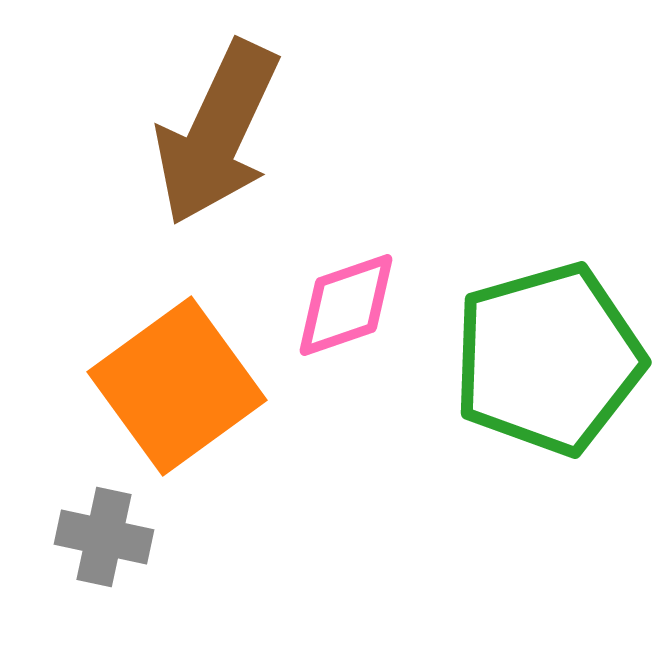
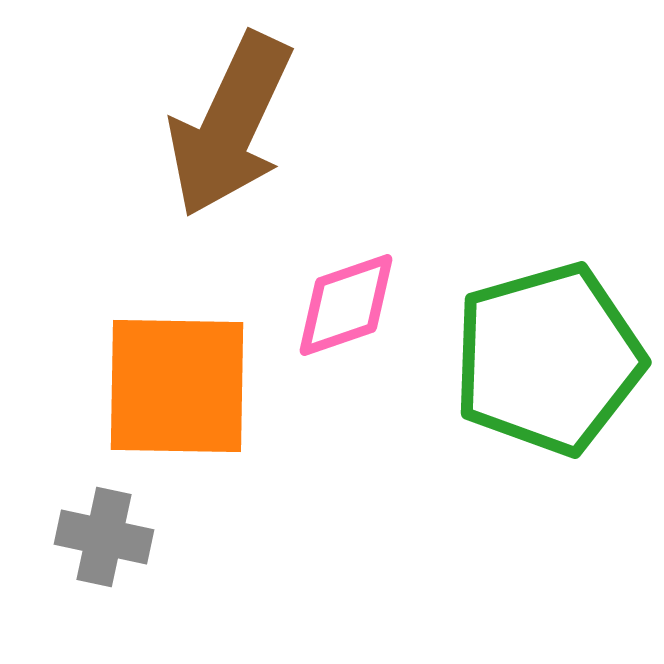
brown arrow: moved 13 px right, 8 px up
orange square: rotated 37 degrees clockwise
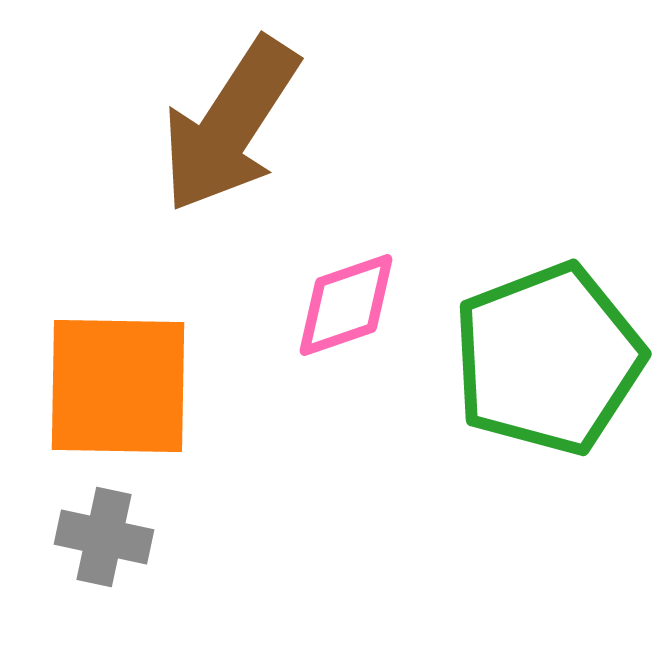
brown arrow: rotated 8 degrees clockwise
green pentagon: rotated 5 degrees counterclockwise
orange square: moved 59 px left
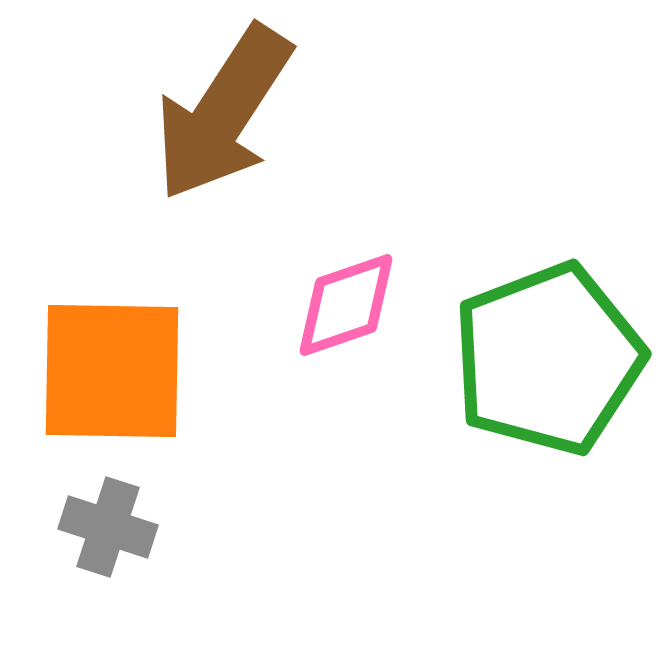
brown arrow: moved 7 px left, 12 px up
orange square: moved 6 px left, 15 px up
gray cross: moved 4 px right, 10 px up; rotated 6 degrees clockwise
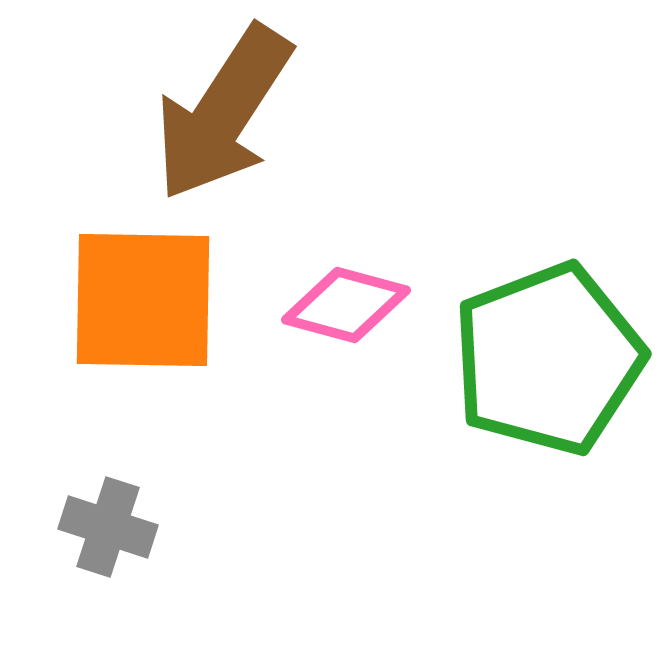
pink diamond: rotated 34 degrees clockwise
orange square: moved 31 px right, 71 px up
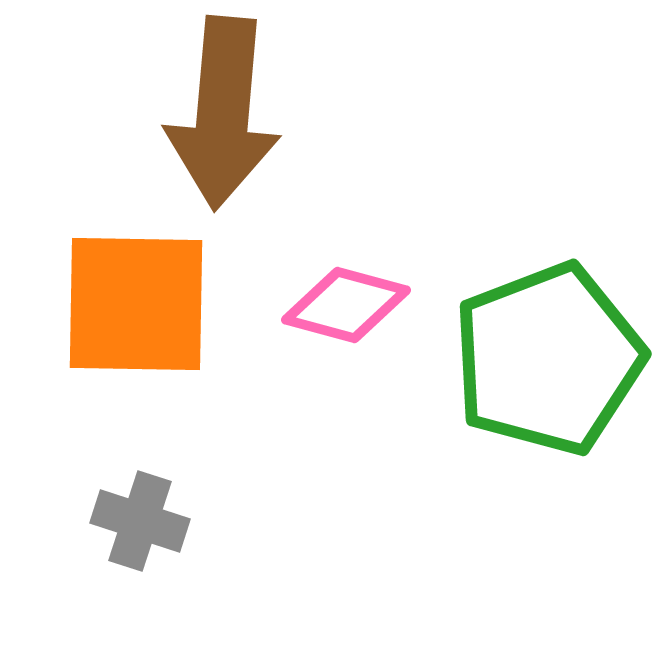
brown arrow: rotated 28 degrees counterclockwise
orange square: moved 7 px left, 4 px down
gray cross: moved 32 px right, 6 px up
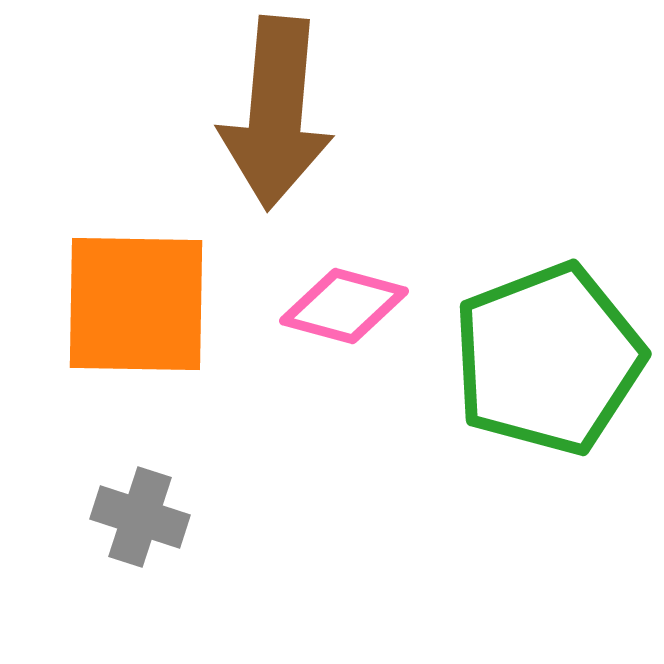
brown arrow: moved 53 px right
pink diamond: moved 2 px left, 1 px down
gray cross: moved 4 px up
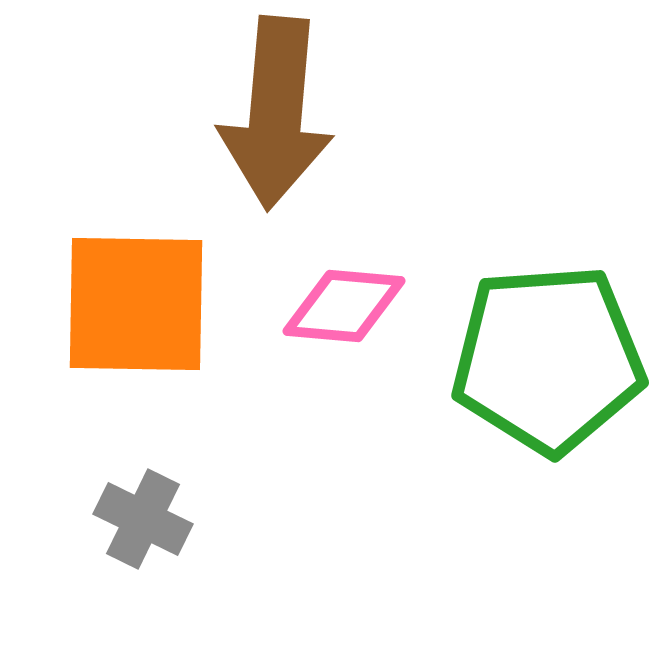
pink diamond: rotated 10 degrees counterclockwise
green pentagon: rotated 17 degrees clockwise
gray cross: moved 3 px right, 2 px down; rotated 8 degrees clockwise
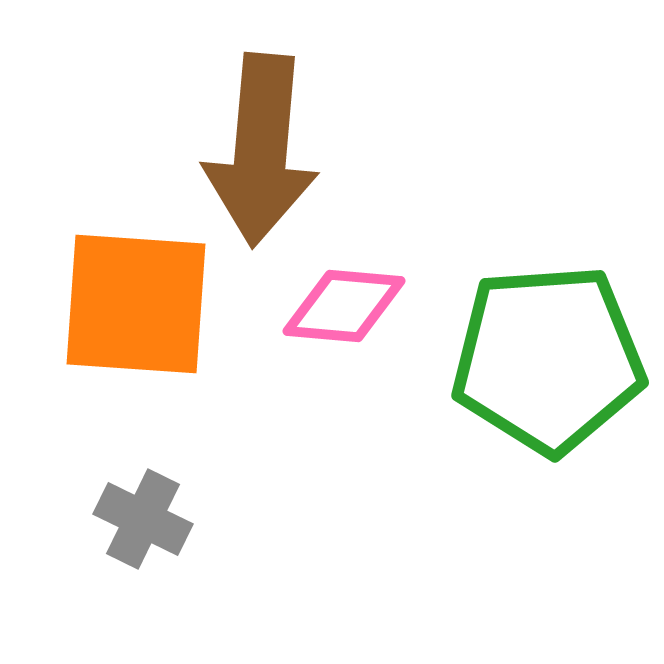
brown arrow: moved 15 px left, 37 px down
orange square: rotated 3 degrees clockwise
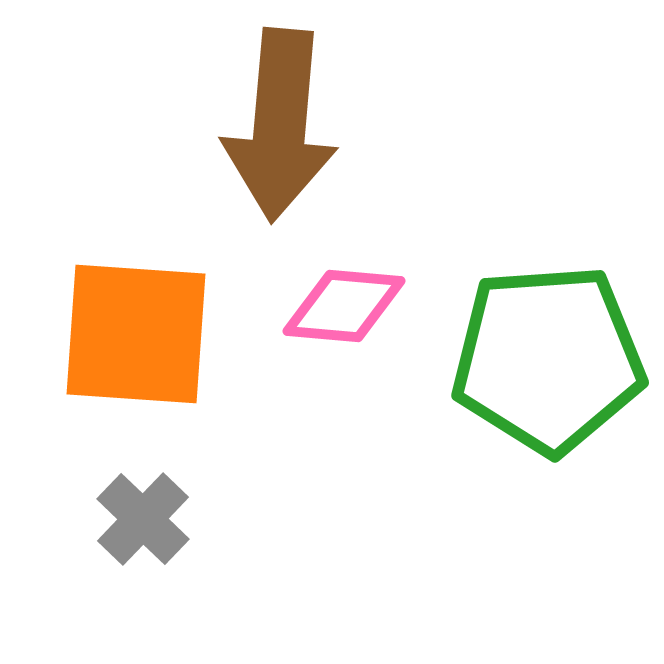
brown arrow: moved 19 px right, 25 px up
orange square: moved 30 px down
gray cross: rotated 18 degrees clockwise
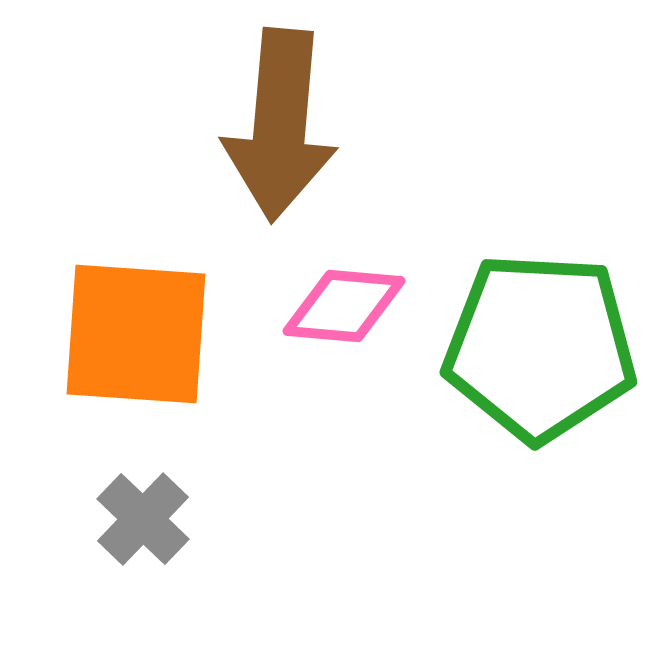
green pentagon: moved 8 px left, 12 px up; rotated 7 degrees clockwise
